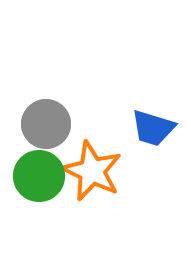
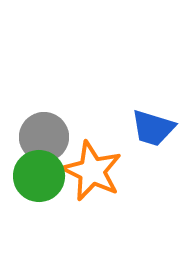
gray circle: moved 2 px left, 13 px down
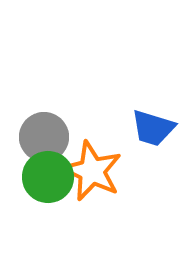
green circle: moved 9 px right, 1 px down
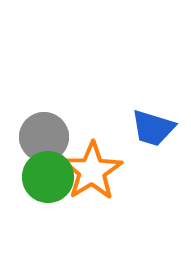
orange star: rotated 14 degrees clockwise
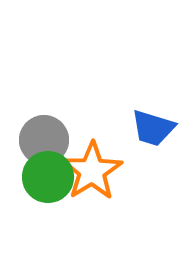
gray circle: moved 3 px down
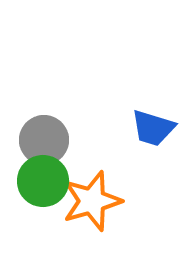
orange star: moved 30 px down; rotated 16 degrees clockwise
green circle: moved 5 px left, 4 px down
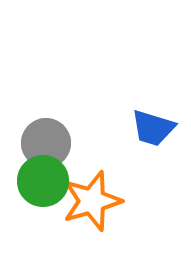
gray circle: moved 2 px right, 3 px down
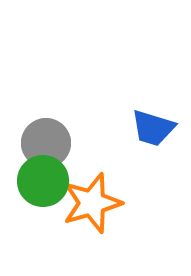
orange star: moved 2 px down
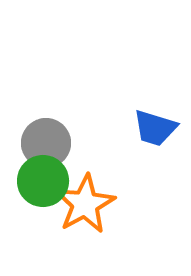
blue trapezoid: moved 2 px right
orange star: moved 7 px left, 1 px down; rotated 12 degrees counterclockwise
